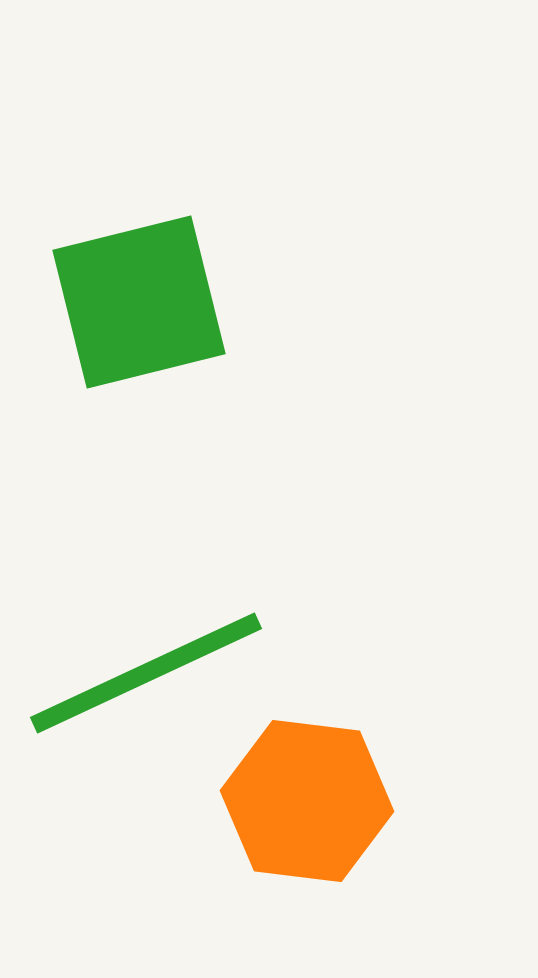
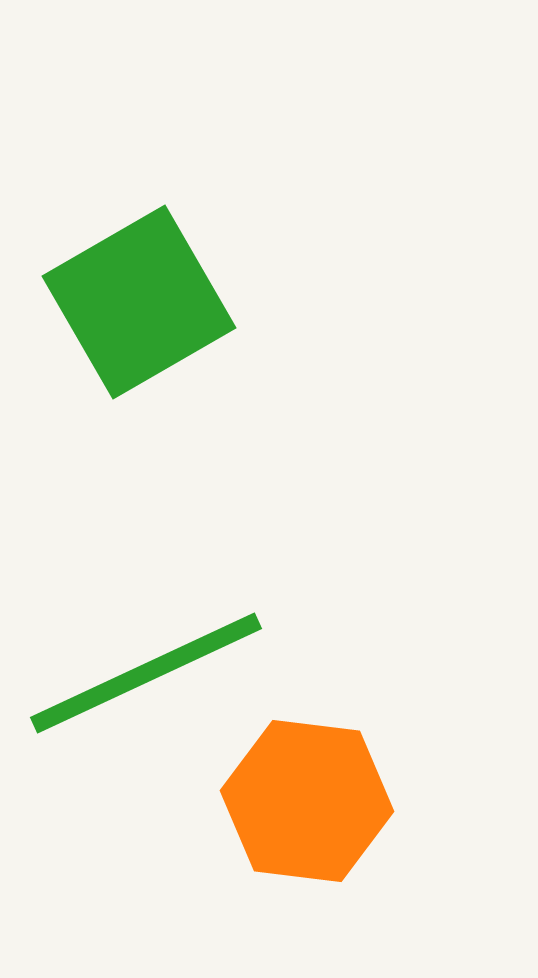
green square: rotated 16 degrees counterclockwise
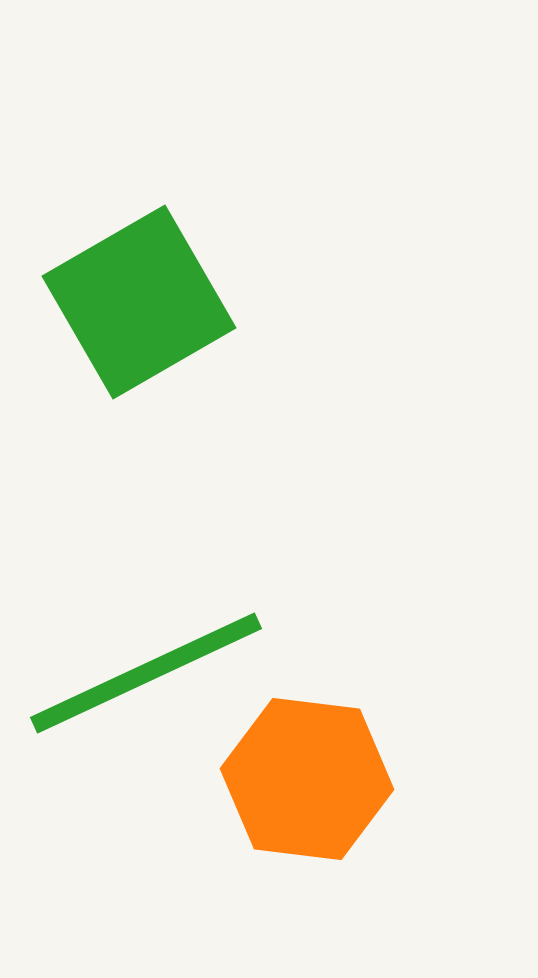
orange hexagon: moved 22 px up
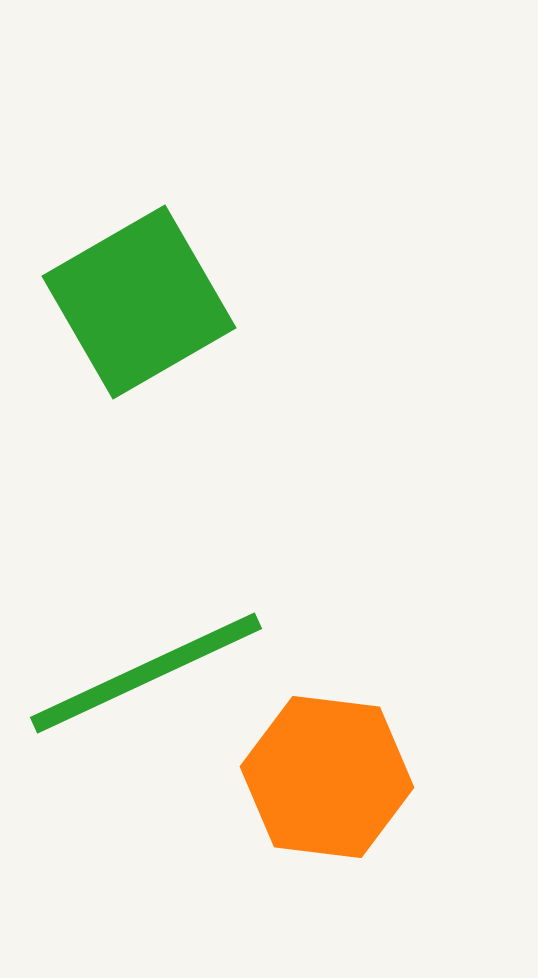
orange hexagon: moved 20 px right, 2 px up
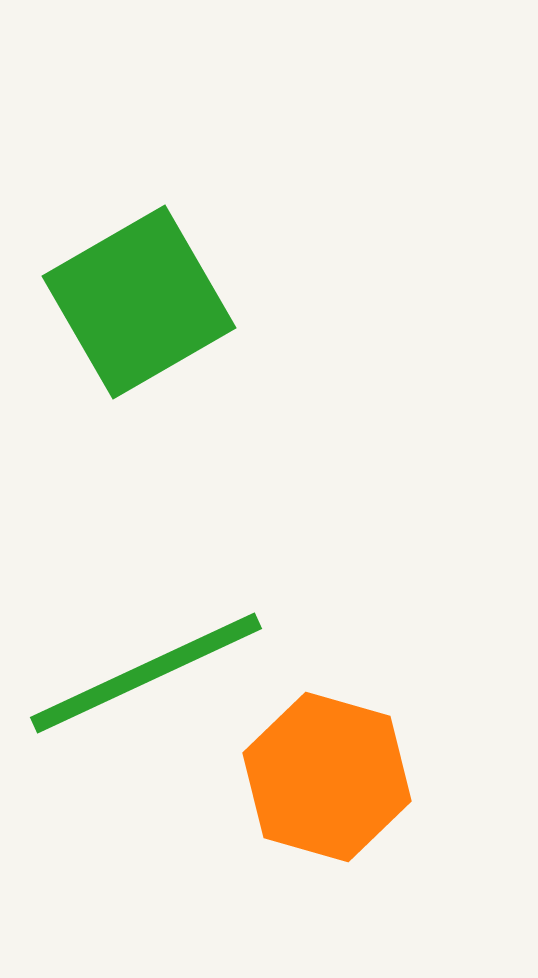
orange hexagon: rotated 9 degrees clockwise
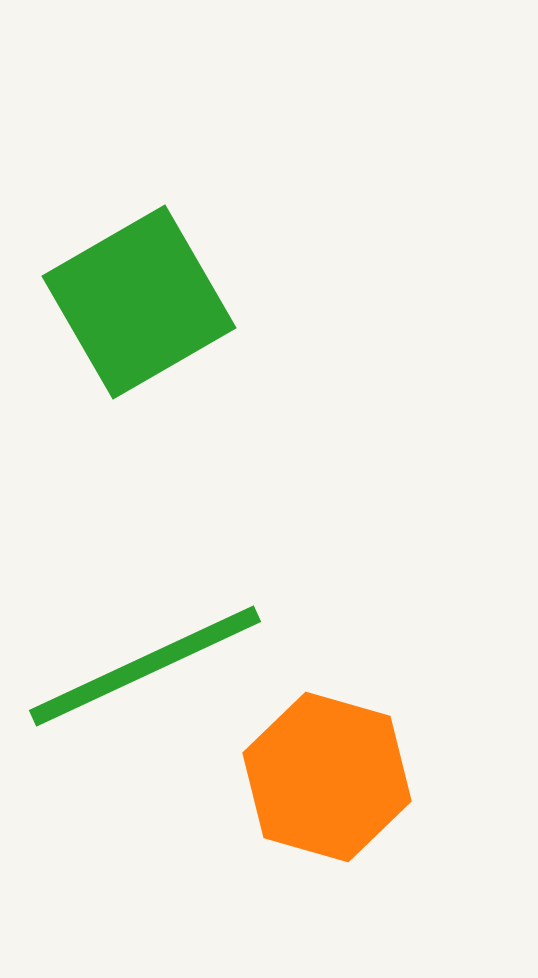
green line: moved 1 px left, 7 px up
